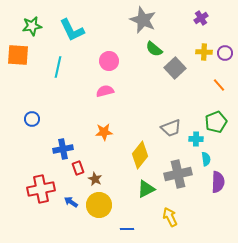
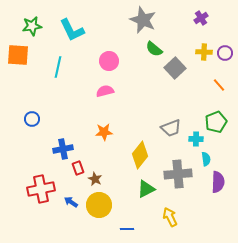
gray cross: rotated 8 degrees clockwise
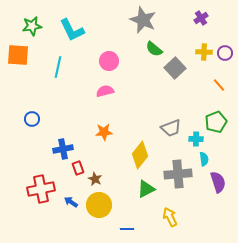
cyan semicircle: moved 2 px left
purple semicircle: rotated 20 degrees counterclockwise
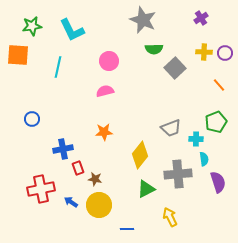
green semicircle: rotated 42 degrees counterclockwise
brown star: rotated 16 degrees counterclockwise
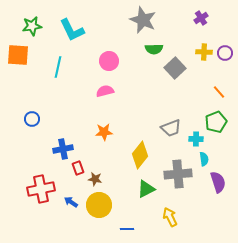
orange line: moved 7 px down
